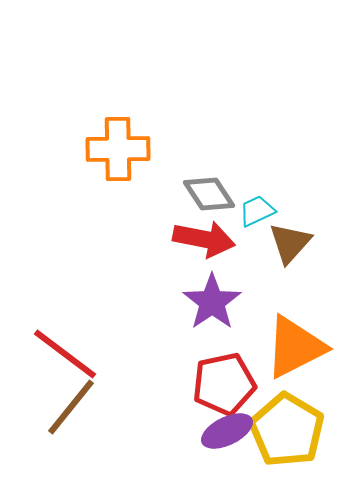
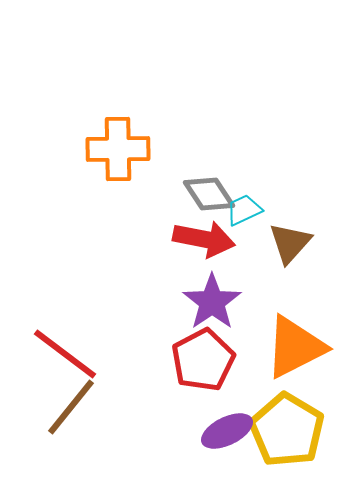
cyan trapezoid: moved 13 px left, 1 px up
red pentagon: moved 21 px left, 24 px up; rotated 16 degrees counterclockwise
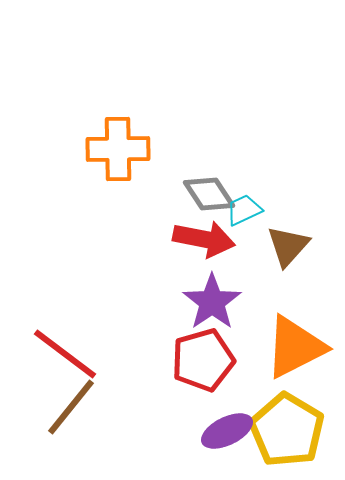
brown triangle: moved 2 px left, 3 px down
red pentagon: rotated 12 degrees clockwise
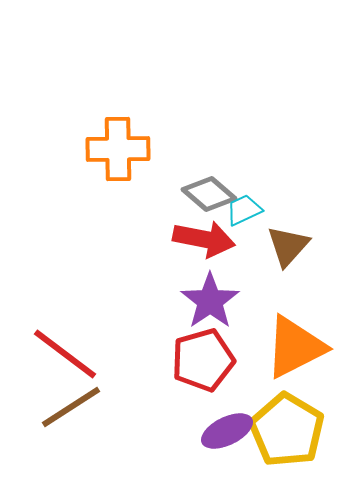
gray diamond: rotated 16 degrees counterclockwise
purple star: moved 2 px left, 1 px up
brown line: rotated 18 degrees clockwise
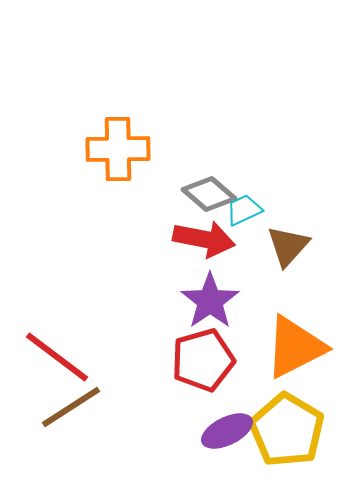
red line: moved 8 px left, 3 px down
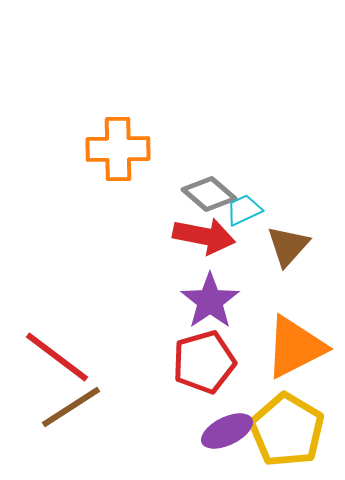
red arrow: moved 3 px up
red pentagon: moved 1 px right, 2 px down
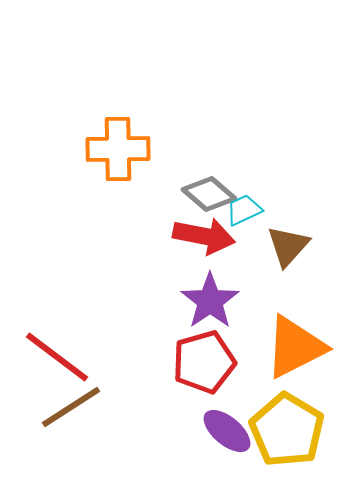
purple ellipse: rotated 66 degrees clockwise
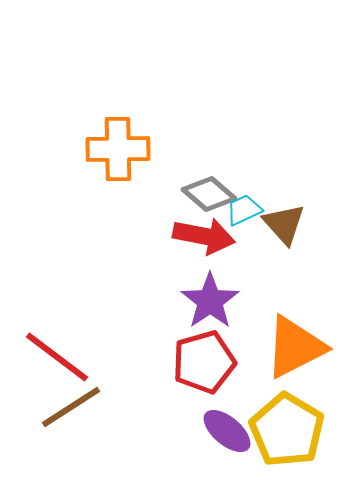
brown triangle: moved 4 px left, 22 px up; rotated 24 degrees counterclockwise
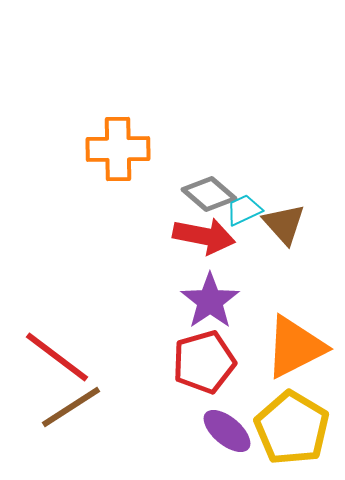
yellow pentagon: moved 5 px right, 2 px up
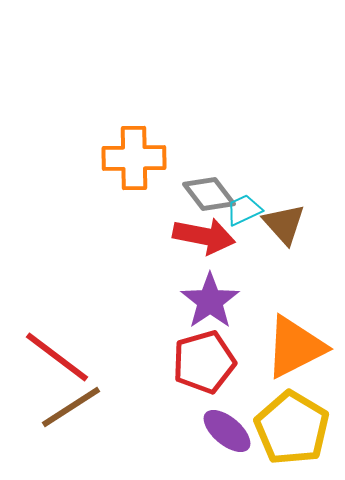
orange cross: moved 16 px right, 9 px down
gray diamond: rotated 12 degrees clockwise
